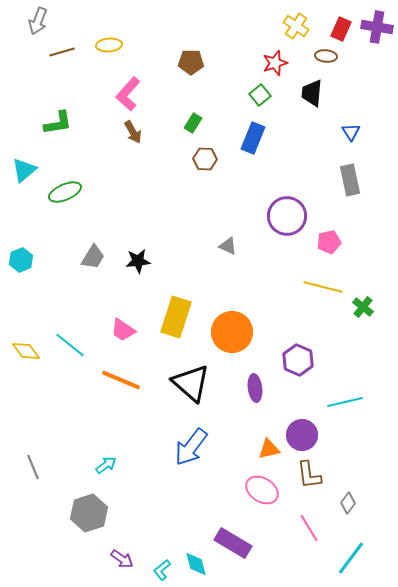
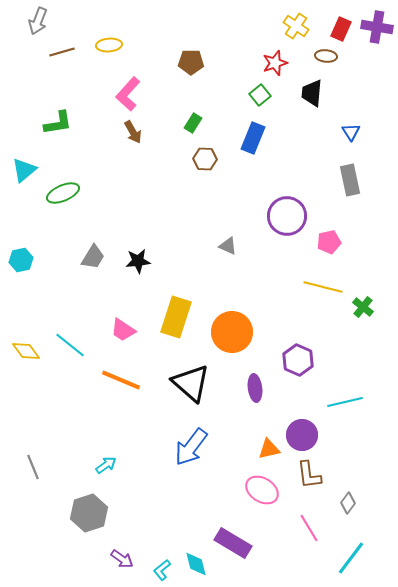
green ellipse at (65, 192): moved 2 px left, 1 px down
cyan hexagon at (21, 260): rotated 10 degrees clockwise
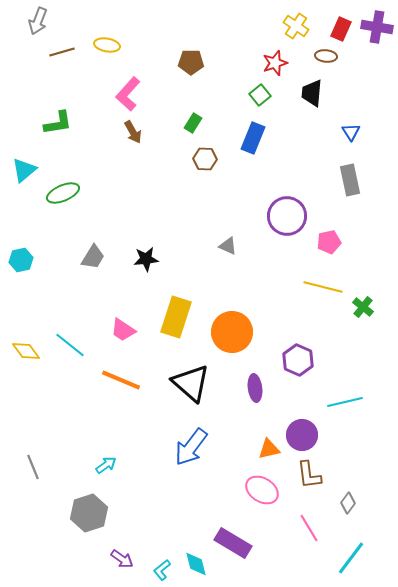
yellow ellipse at (109, 45): moved 2 px left; rotated 15 degrees clockwise
black star at (138, 261): moved 8 px right, 2 px up
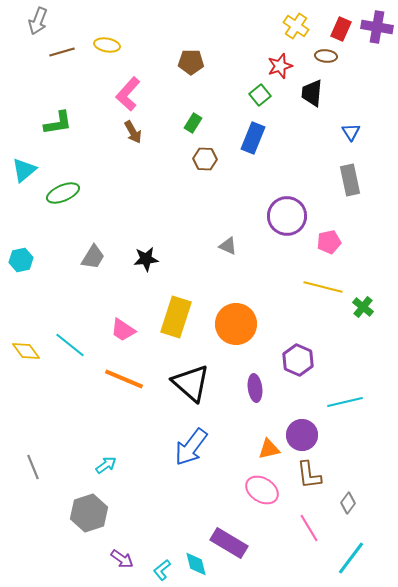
red star at (275, 63): moved 5 px right, 3 px down
orange circle at (232, 332): moved 4 px right, 8 px up
orange line at (121, 380): moved 3 px right, 1 px up
purple rectangle at (233, 543): moved 4 px left
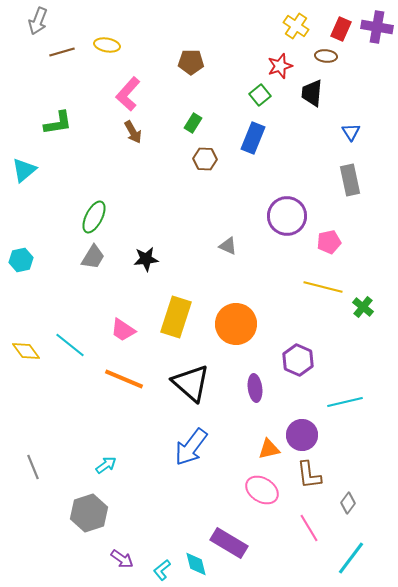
green ellipse at (63, 193): moved 31 px right, 24 px down; rotated 40 degrees counterclockwise
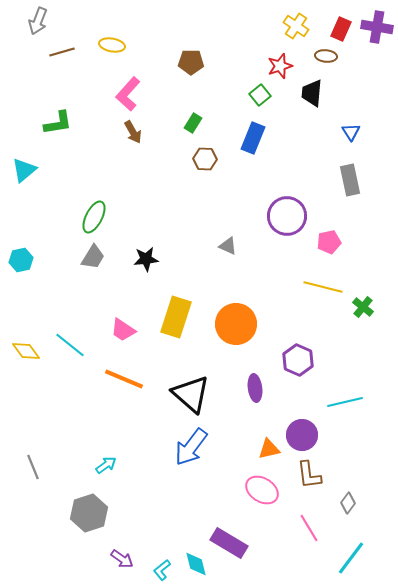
yellow ellipse at (107, 45): moved 5 px right
black triangle at (191, 383): moved 11 px down
